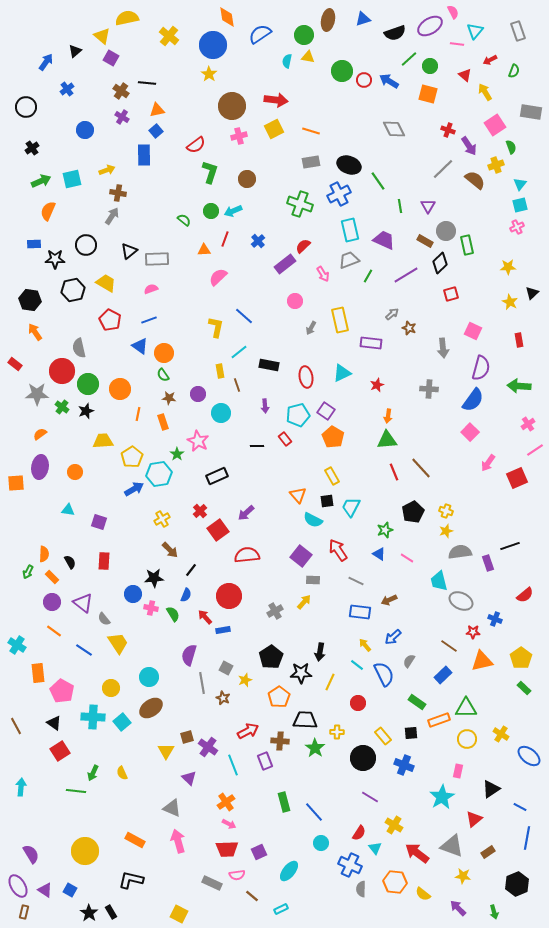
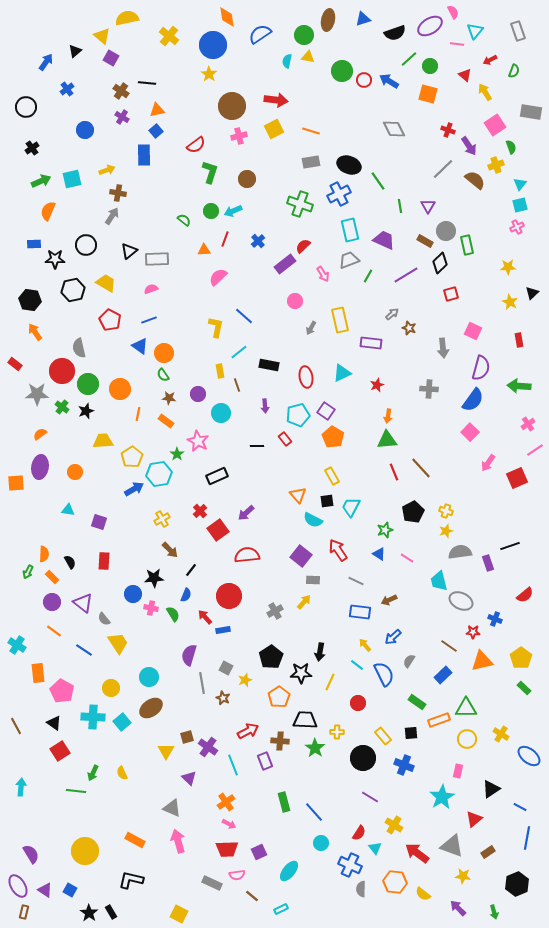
orange rectangle at (163, 422): moved 3 px right, 1 px up; rotated 35 degrees counterclockwise
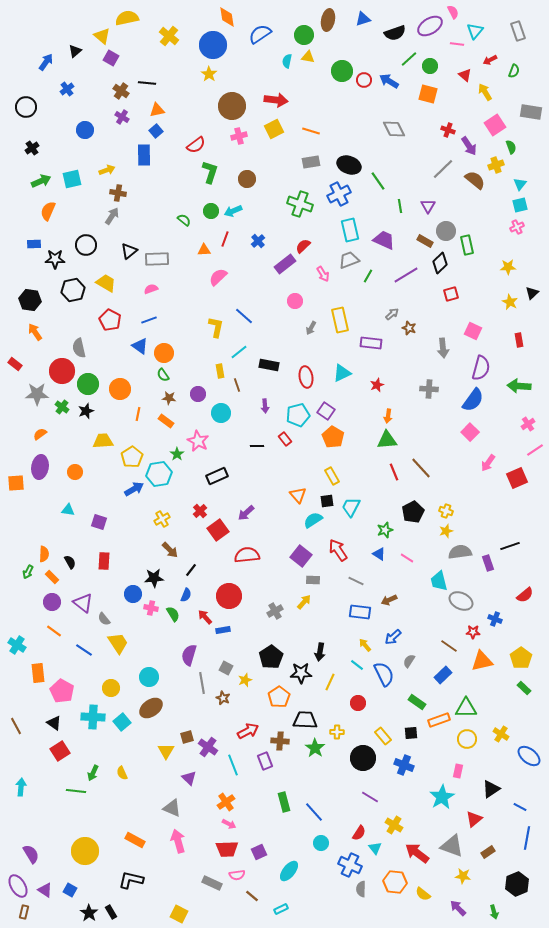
cyan semicircle at (313, 520): rotated 120 degrees clockwise
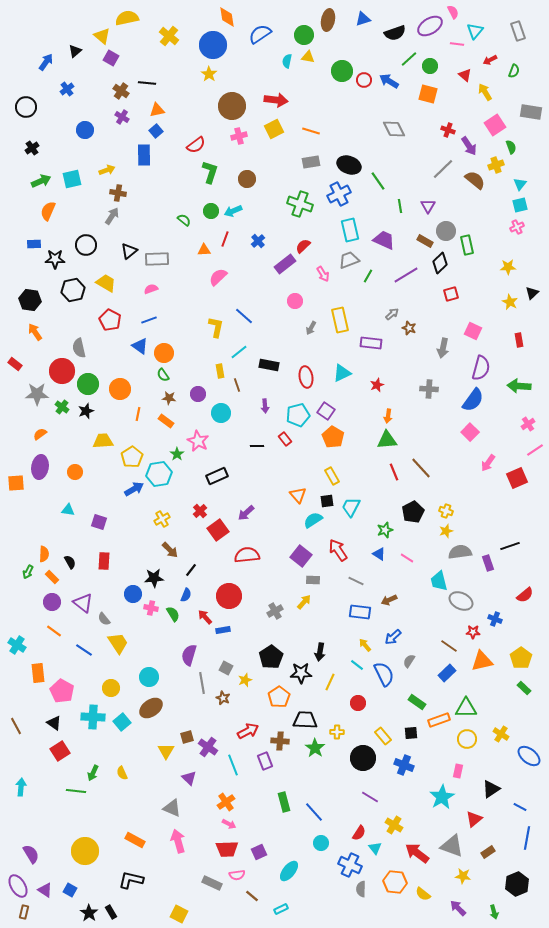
gray arrow at (443, 348): rotated 18 degrees clockwise
blue rectangle at (443, 675): moved 4 px right, 2 px up
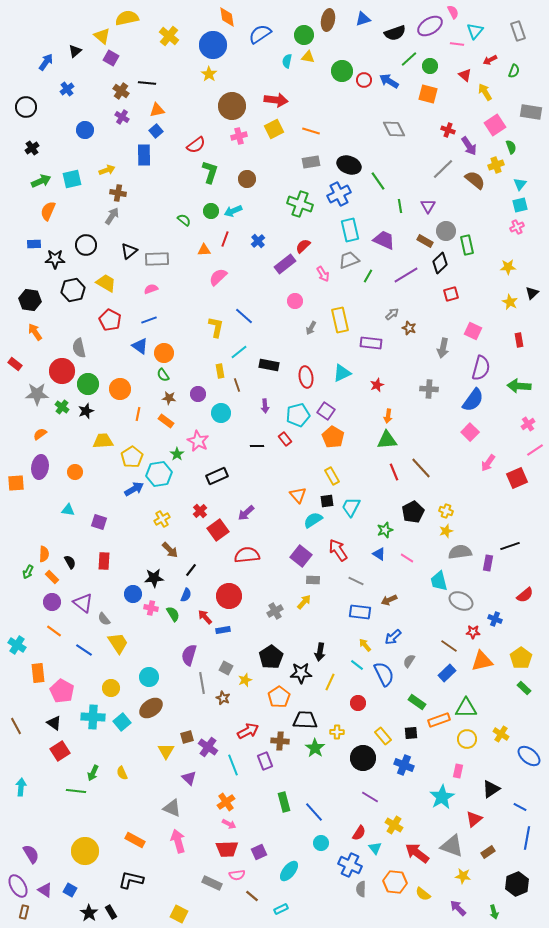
purple rectangle at (488, 563): rotated 28 degrees clockwise
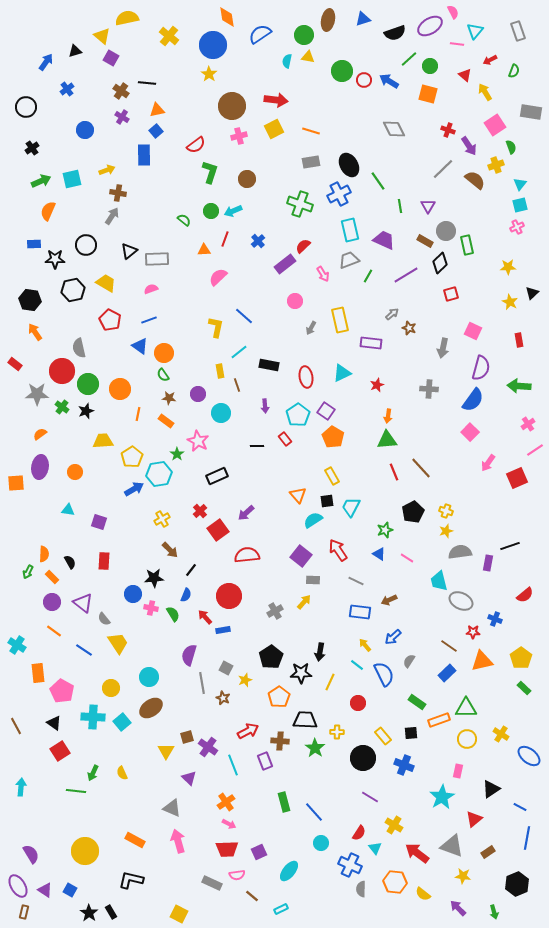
black triangle at (75, 51): rotated 24 degrees clockwise
black ellipse at (349, 165): rotated 40 degrees clockwise
cyan pentagon at (298, 415): rotated 20 degrees counterclockwise
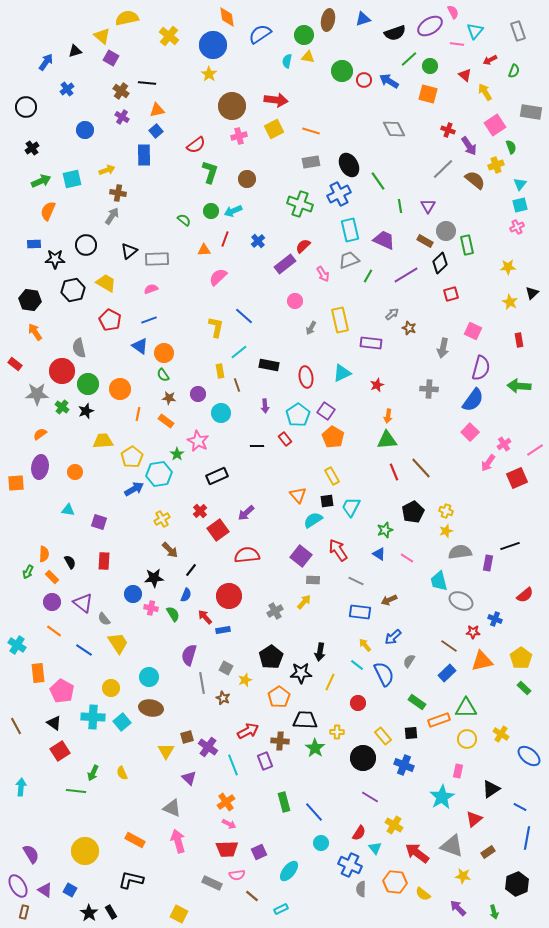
pink cross at (528, 424): moved 24 px left, 20 px down
brown ellipse at (151, 708): rotated 45 degrees clockwise
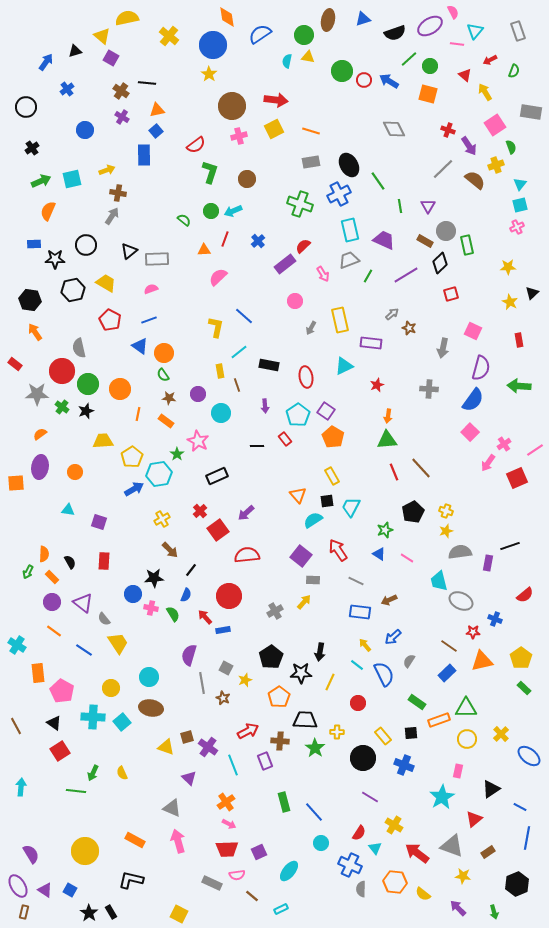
cyan triangle at (342, 373): moved 2 px right, 7 px up
yellow cross at (501, 734): rotated 14 degrees clockwise
yellow triangle at (166, 751): moved 4 px up; rotated 42 degrees counterclockwise
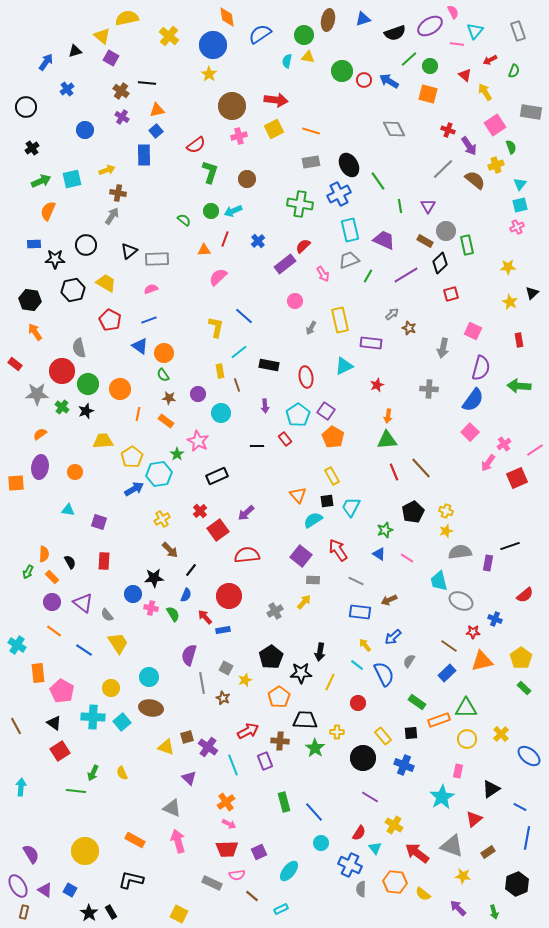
green cross at (300, 204): rotated 10 degrees counterclockwise
gray semicircle at (104, 619): moved 3 px right, 4 px up
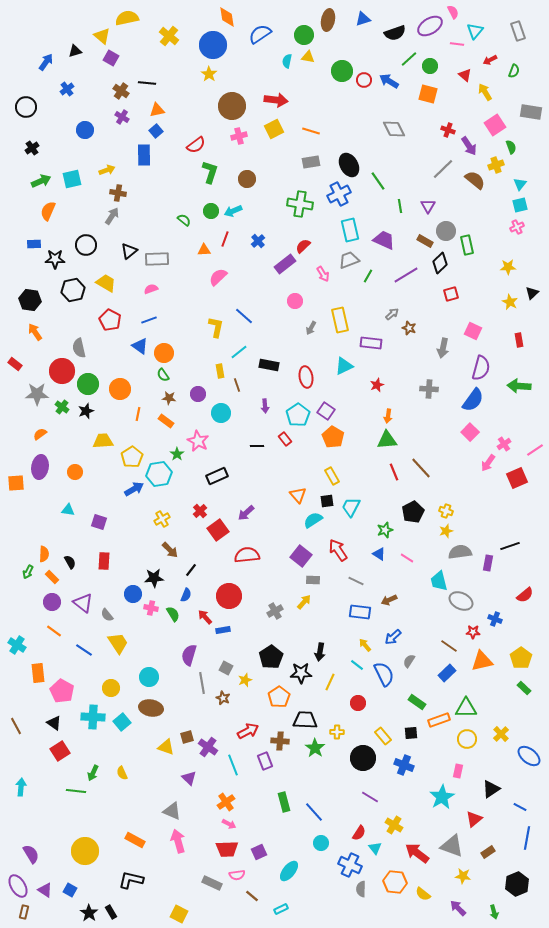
gray triangle at (172, 808): moved 3 px down
